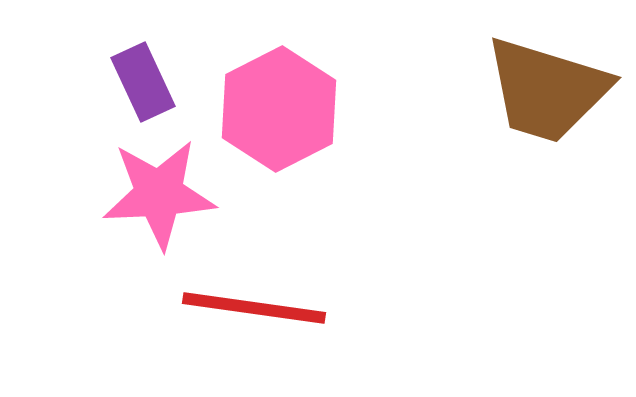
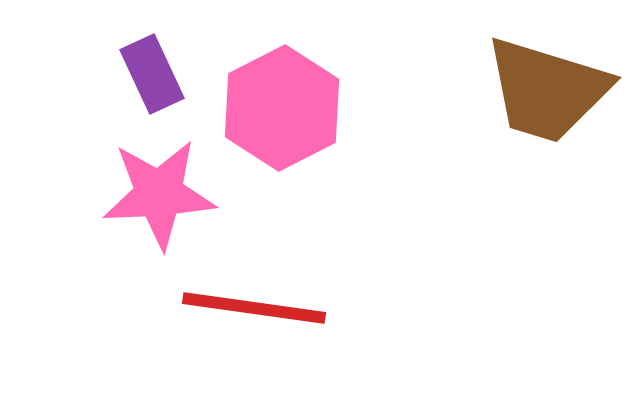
purple rectangle: moved 9 px right, 8 px up
pink hexagon: moved 3 px right, 1 px up
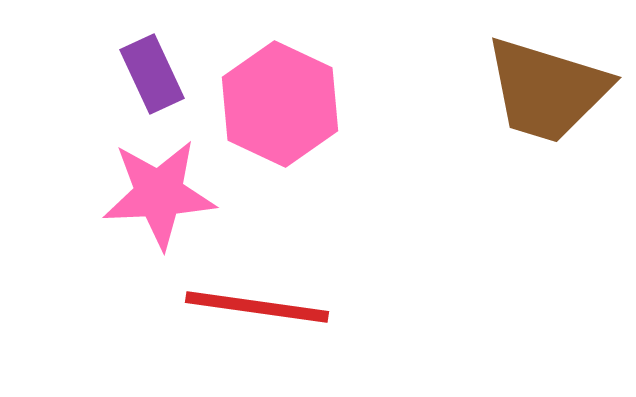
pink hexagon: moved 2 px left, 4 px up; rotated 8 degrees counterclockwise
red line: moved 3 px right, 1 px up
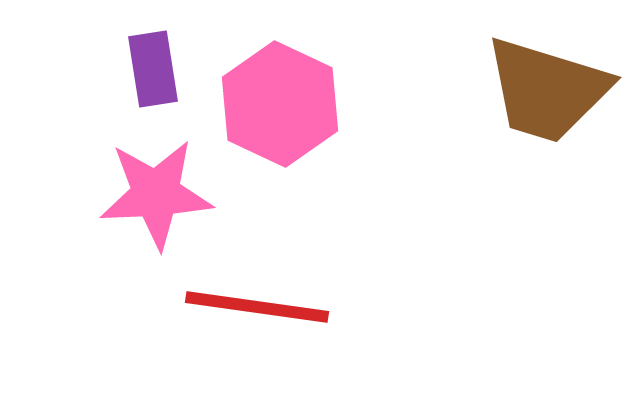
purple rectangle: moved 1 px right, 5 px up; rotated 16 degrees clockwise
pink star: moved 3 px left
